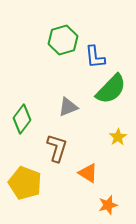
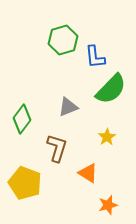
yellow star: moved 11 px left
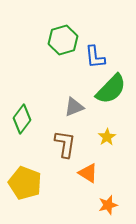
gray triangle: moved 6 px right
brown L-shape: moved 8 px right, 4 px up; rotated 8 degrees counterclockwise
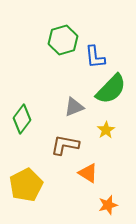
yellow star: moved 1 px left, 7 px up
brown L-shape: moved 1 px down; rotated 88 degrees counterclockwise
yellow pentagon: moved 1 px right, 2 px down; rotated 24 degrees clockwise
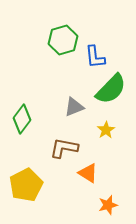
brown L-shape: moved 1 px left, 3 px down
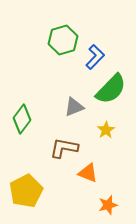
blue L-shape: rotated 130 degrees counterclockwise
orange triangle: rotated 10 degrees counterclockwise
yellow pentagon: moved 6 px down
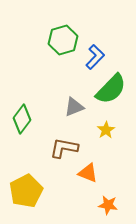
orange star: rotated 24 degrees clockwise
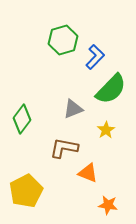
gray triangle: moved 1 px left, 2 px down
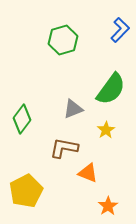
blue L-shape: moved 25 px right, 27 px up
green semicircle: rotated 8 degrees counterclockwise
orange star: moved 1 px down; rotated 30 degrees clockwise
